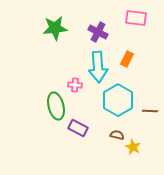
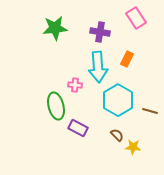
pink rectangle: rotated 50 degrees clockwise
purple cross: moved 2 px right; rotated 18 degrees counterclockwise
brown line: rotated 14 degrees clockwise
brown semicircle: rotated 32 degrees clockwise
yellow star: rotated 21 degrees counterclockwise
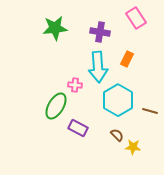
green ellipse: rotated 44 degrees clockwise
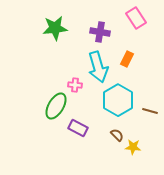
cyan arrow: rotated 12 degrees counterclockwise
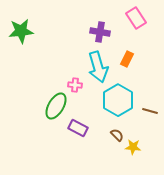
green star: moved 34 px left, 3 px down
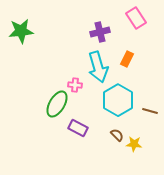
purple cross: rotated 24 degrees counterclockwise
green ellipse: moved 1 px right, 2 px up
yellow star: moved 1 px right, 3 px up
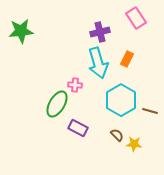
cyan arrow: moved 4 px up
cyan hexagon: moved 3 px right
